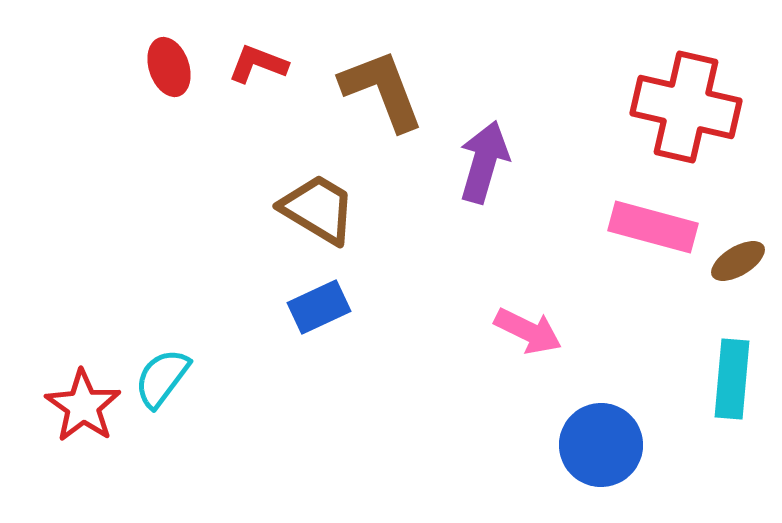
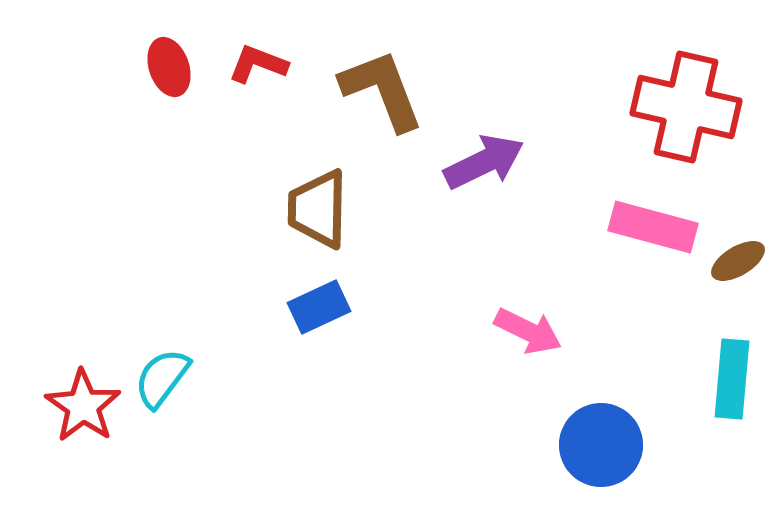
purple arrow: rotated 48 degrees clockwise
brown trapezoid: rotated 120 degrees counterclockwise
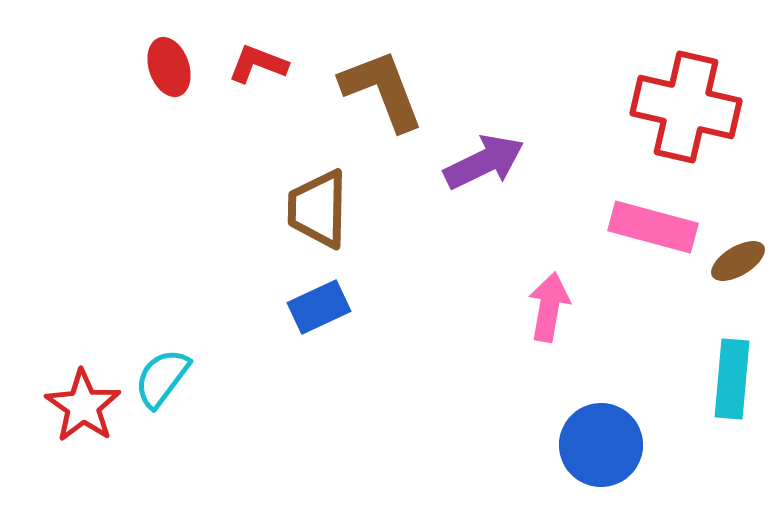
pink arrow: moved 21 px right, 24 px up; rotated 106 degrees counterclockwise
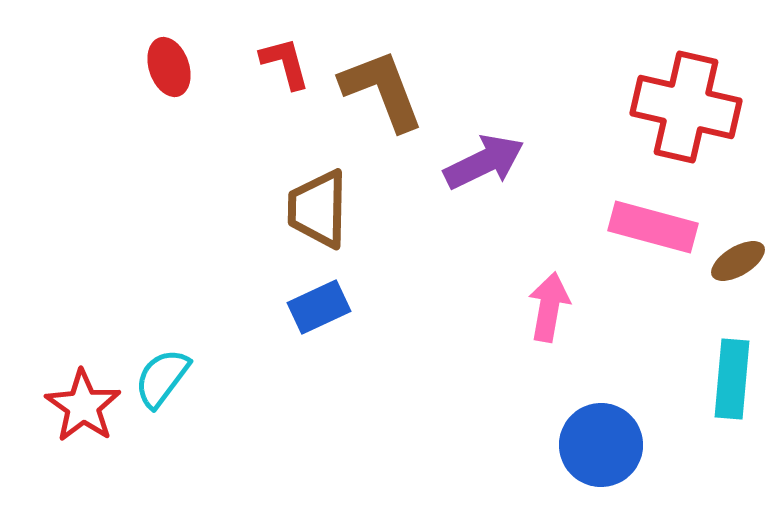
red L-shape: moved 27 px right, 1 px up; rotated 54 degrees clockwise
